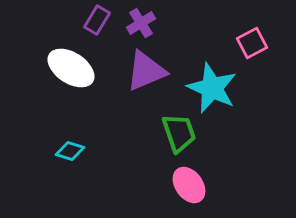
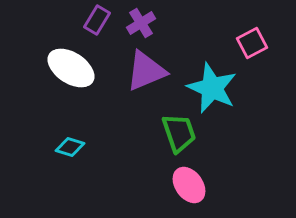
cyan diamond: moved 4 px up
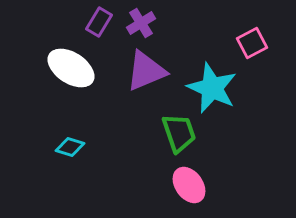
purple rectangle: moved 2 px right, 2 px down
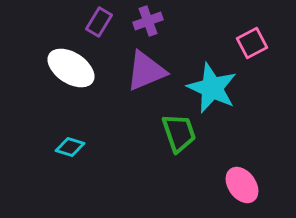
purple cross: moved 7 px right, 2 px up; rotated 12 degrees clockwise
pink ellipse: moved 53 px right
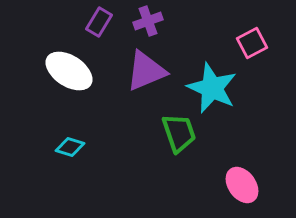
white ellipse: moved 2 px left, 3 px down
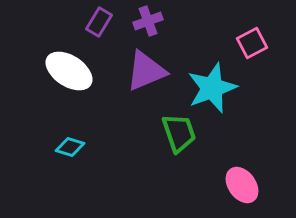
cyan star: rotated 27 degrees clockwise
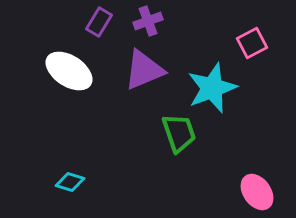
purple triangle: moved 2 px left, 1 px up
cyan diamond: moved 35 px down
pink ellipse: moved 15 px right, 7 px down
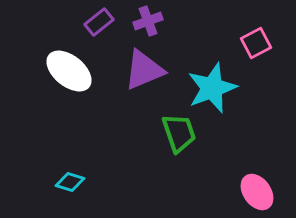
purple rectangle: rotated 20 degrees clockwise
pink square: moved 4 px right
white ellipse: rotated 6 degrees clockwise
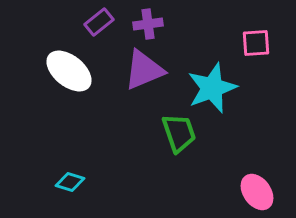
purple cross: moved 3 px down; rotated 12 degrees clockwise
pink square: rotated 24 degrees clockwise
